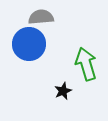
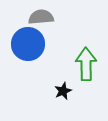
blue circle: moved 1 px left
green arrow: rotated 16 degrees clockwise
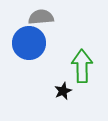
blue circle: moved 1 px right, 1 px up
green arrow: moved 4 px left, 2 px down
